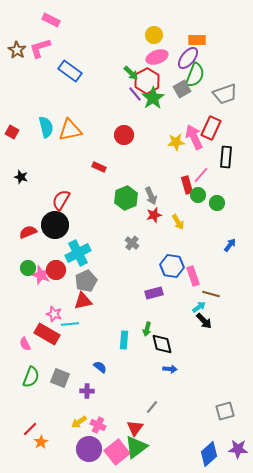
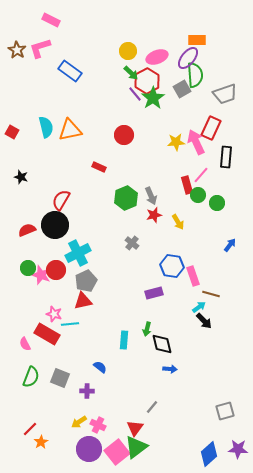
yellow circle at (154, 35): moved 26 px left, 16 px down
green semicircle at (195, 75): rotated 25 degrees counterclockwise
pink arrow at (194, 137): moved 2 px right, 5 px down
red semicircle at (28, 232): moved 1 px left, 2 px up
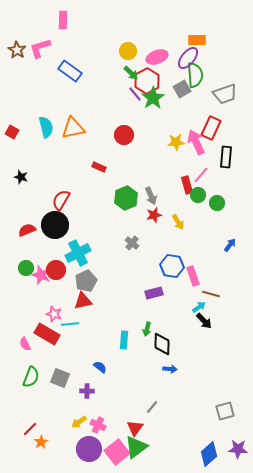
pink rectangle at (51, 20): moved 12 px right; rotated 66 degrees clockwise
orange triangle at (70, 130): moved 3 px right, 2 px up
green circle at (28, 268): moved 2 px left
black diamond at (162, 344): rotated 15 degrees clockwise
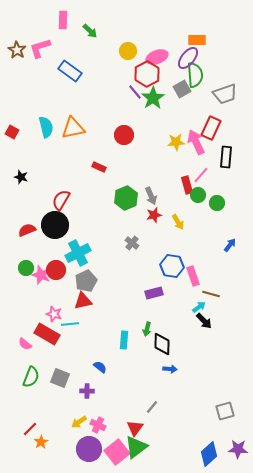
green arrow at (131, 73): moved 41 px left, 42 px up
red hexagon at (147, 81): moved 7 px up
purple line at (135, 94): moved 2 px up
pink semicircle at (25, 344): rotated 24 degrees counterclockwise
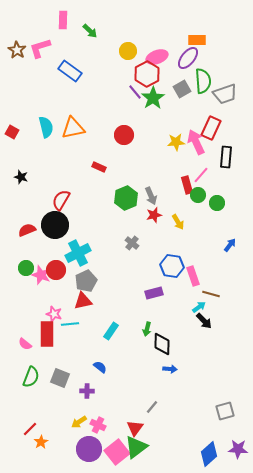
green semicircle at (195, 75): moved 8 px right, 6 px down
red rectangle at (47, 334): rotated 60 degrees clockwise
cyan rectangle at (124, 340): moved 13 px left, 9 px up; rotated 30 degrees clockwise
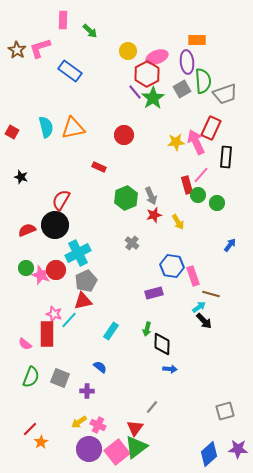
purple ellipse at (188, 58): moved 1 px left, 4 px down; rotated 45 degrees counterclockwise
cyan line at (70, 324): moved 1 px left, 4 px up; rotated 42 degrees counterclockwise
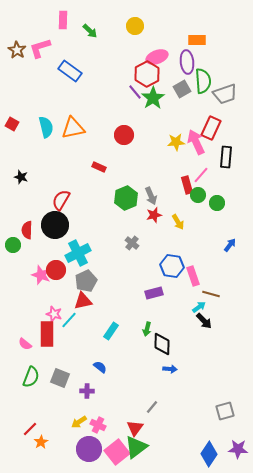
yellow circle at (128, 51): moved 7 px right, 25 px up
red square at (12, 132): moved 8 px up
red semicircle at (27, 230): rotated 66 degrees counterclockwise
green circle at (26, 268): moved 13 px left, 23 px up
blue diamond at (209, 454): rotated 15 degrees counterclockwise
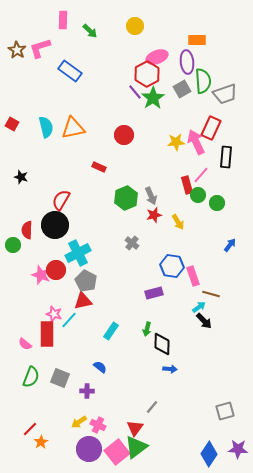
gray pentagon at (86, 281): rotated 20 degrees counterclockwise
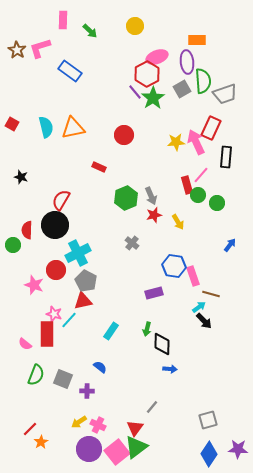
blue hexagon at (172, 266): moved 2 px right
pink star at (41, 275): moved 7 px left, 10 px down
green semicircle at (31, 377): moved 5 px right, 2 px up
gray square at (60, 378): moved 3 px right, 1 px down
gray square at (225, 411): moved 17 px left, 9 px down
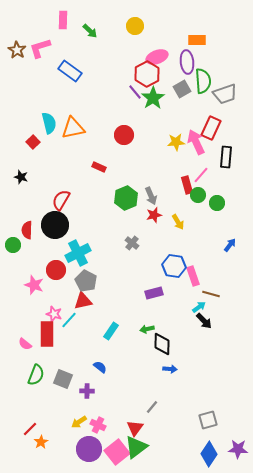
red square at (12, 124): moved 21 px right, 18 px down; rotated 16 degrees clockwise
cyan semicircle at (46, 127): moved 3 px right, 4 px up
green arrow at (147, 329): rotated 64 degrees clockwise
